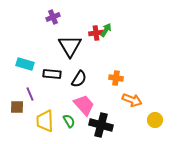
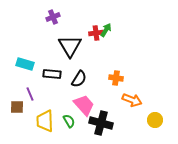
black cross: moved 2 px up
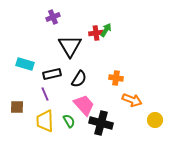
black rectangle: rotated 18 degrees counterclockwise
purple line: moved 15 px right
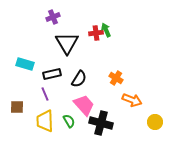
green arrow: rotated 56 degrees counterclockwise
black triangle: moved 3 px left, 3 px up
orange cross: rotated 24 degrees clockwise
yellow circle: moved 2 px down
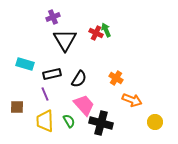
red cross: rotated 32 degrees clockwise
black triangle: moved 2 px left, 3 px up
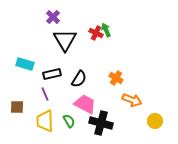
purple cross: rotated 24 degrees counterclockwise
pink trapezoid: moved 1 px right, 1 px up; rotated 20 degrees counterclockwise
yellow circle: moved 1 px up
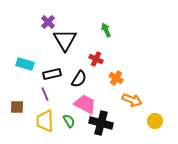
purple cross: moved 5 px left, 5 px down
red cross: moved 26 px down
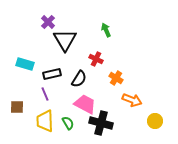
green semicircle: moved 1 px left, 2 px down
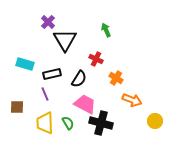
yellow trapezoid: moved 2 px down
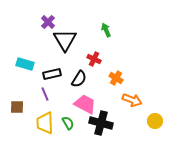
red cross: moved 2 px left
